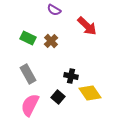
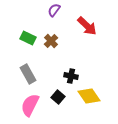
purple semicircle: rotated 96 degrees clockwise
yellow diamond: moved 1 px left, 3 px down
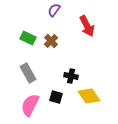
red arrow: rotated 20 degrees clockwise
gray rectangle: moved 1 px up
black square: moved 2 px left; rotated 24 degrees counterclockwise
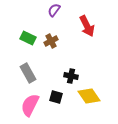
brown cross: rotated 16 degrees clockwise
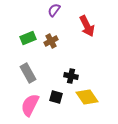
green rectangle: rotated 49 degrees counterclockwise
yellow diamond: moved 2 px left, 1 px down
